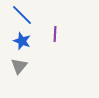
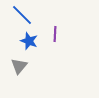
blue star: moved 7 px right
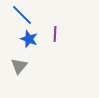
blue star: moved 2 px up
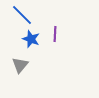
blue star: moved 2 px right
gray triangle: moved 1 px right, 1 px up
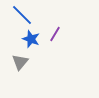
purple line: rotated 28 degrees clockwise
gray triangle: moved 3 px up
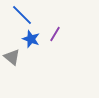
gray triangle: moved 8 px left, 5 px up; rotated 30 degrees counterclockwise
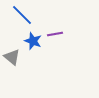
purple line: rotated 49 degrees clockwise
blue star: moved 2 px right, 2 px down
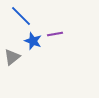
blue line: moved 1 px left, 1 px down
gray triangle: rotated 42 degrees clockwise
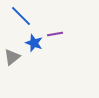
blue star: moved 1 px right, 2 px down
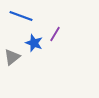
blue line: rotated 25 degrees counterclockwise
purple line: rotated 49 degrees counterclockwise
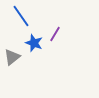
blue line: rotated 35 degrees clockwise
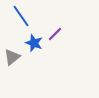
purple line: rotated 14 degrees clockwise
